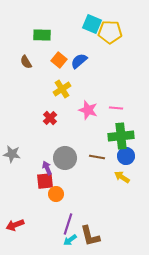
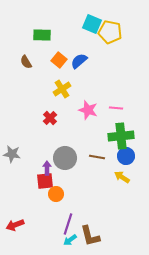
yellow pentagon: rotated 10 degrees clockwise
purple arrow: rotated 24 degrees clockwise
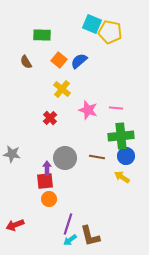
yellow cross: rotated 18 degrees counterclockwise
orange circle: moved 7 px left, 5 px down
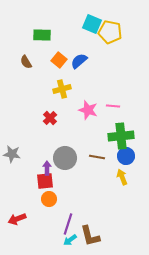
yellow cross: rotated 36 degrees clockwise
pink line: moved 3 px left, 2 px up
yellow arrow: rotated 35 degrees clockwise
red arrow: moved 2 px right, 6 px up
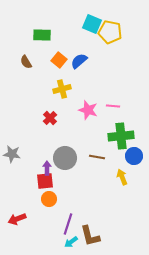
blue circle: moved 8 px right
cyan arrow: moved 1 px right, 2 px down
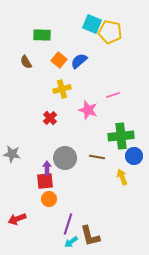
pink line: moved 11 px up; rotated 24 degrees counterclockwise
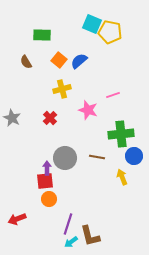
green cross: moved 2 px up
gray star: moved 36 px up; rotated 18 degrees clockwise
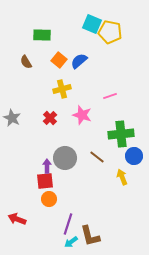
pink line: moved 3 px left, 1 px down
pink star: moved 6 px left, 5 px down
brown line: rotated 28 degrees clockwise
purple arrow: moved 2 px up
red arrow: rotated 42 degrees clockwise
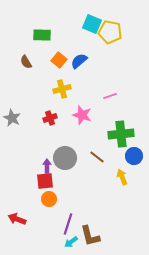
red cross: rotated 24 degrees clockwise
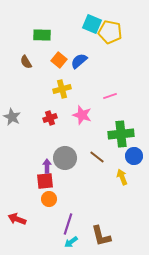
gray star: moved 1 px up
brown L-shape: moved 11 px right
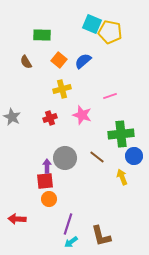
blue semicircle: moved 4 px right
red arrow: rotated 18 degrees counterclockwise
